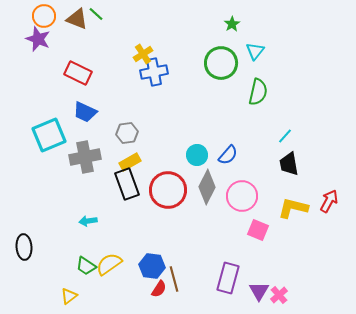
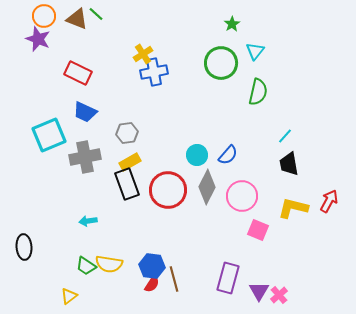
yellow semicircle: rotated 136 degrees counterclockwise
red semicircle: moved 7 px left, 5 px up
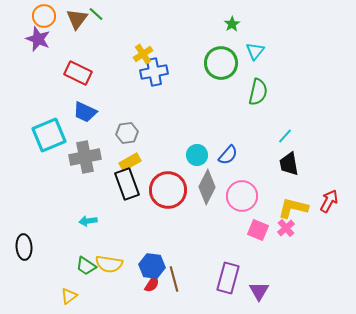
brown triangle: rotated 45 degrees clockwise
pink cross: moved 7 px right, 67 px up
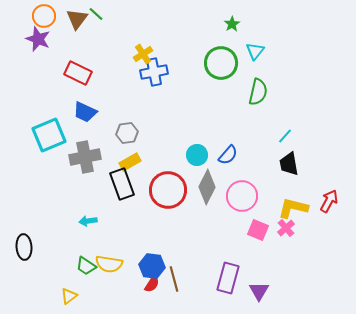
black rectangle: moved 5 px left
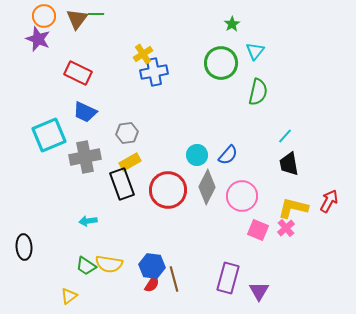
green line: rotated 42 degrees counterclockwise
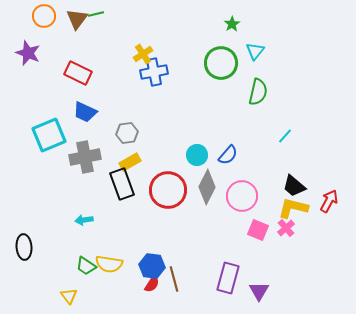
green line: rotated 14 degrees counterclockwise
purple star: moved 10 px left, 14 px down
black trapezoid: moved 5 px right, 22 px down; rotated 40 degrees counterclockwise
cyan arrow: moved 4 px left, 1 px up
yellow triangle: rotated 30 degrees counterclockwise
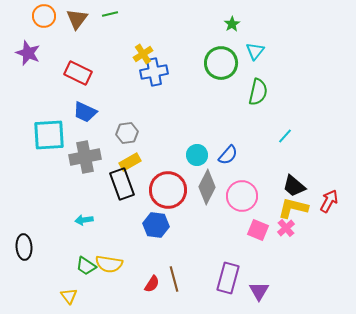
green line: moved 14 px right
cyan square: rotated 20 degrees clockwise
blue hexagon: moved 4 px right, 41 px up
